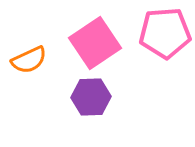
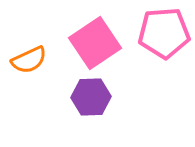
pink pentagon: moved 1 px left
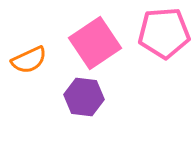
purple hexagon: moved 7 px left; rotated 9 degrees clockwise
